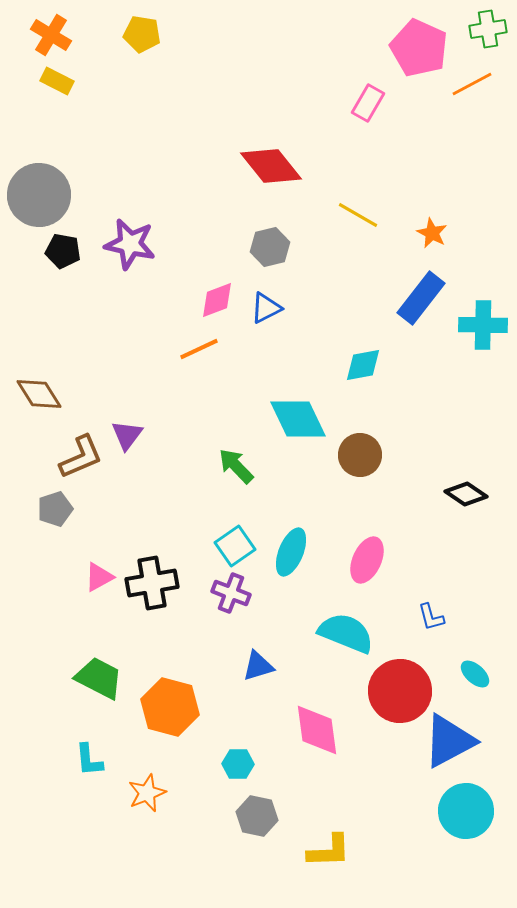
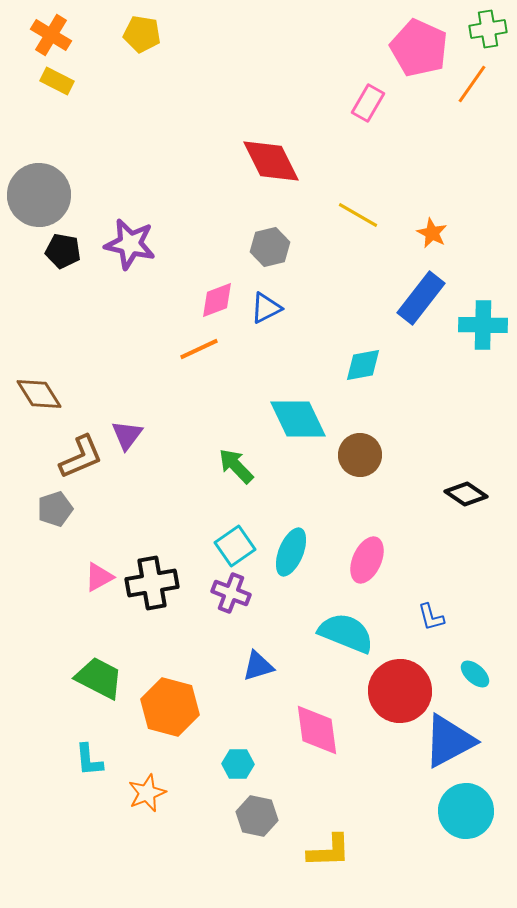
orange line at (472, 84): rotated 27 degrees counterclockwise
red diamond at (271, 166): moved 5 px up; rotated 12 degrees clockwise
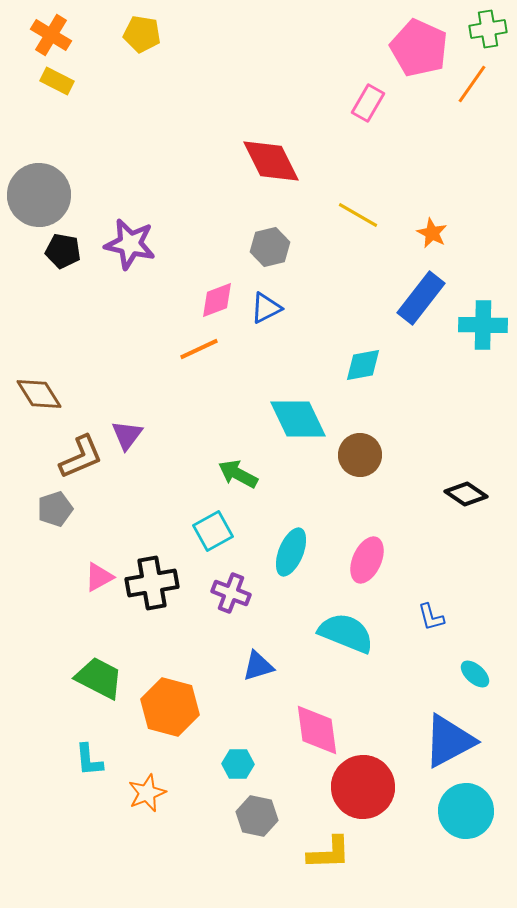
green arrow at (236, 466): moved 2 px right, 8 px down; rotated 18 degrees counterclockwise
cyan square at (235, 546): moved 22 px left, 15 px up; rotated 6 degrees clockwise
red circle at (400, 691): moved 37 px left, 96 px down
yellow L-shape at (329, 851): moved 2 px down
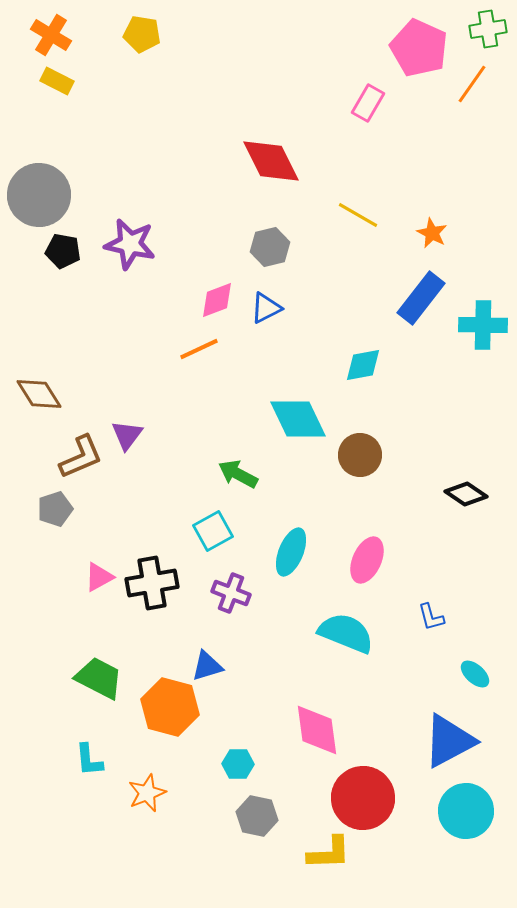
blue triangle at (258, 666): moved 51 px left
red circle at (363, 787): moved 11 px down
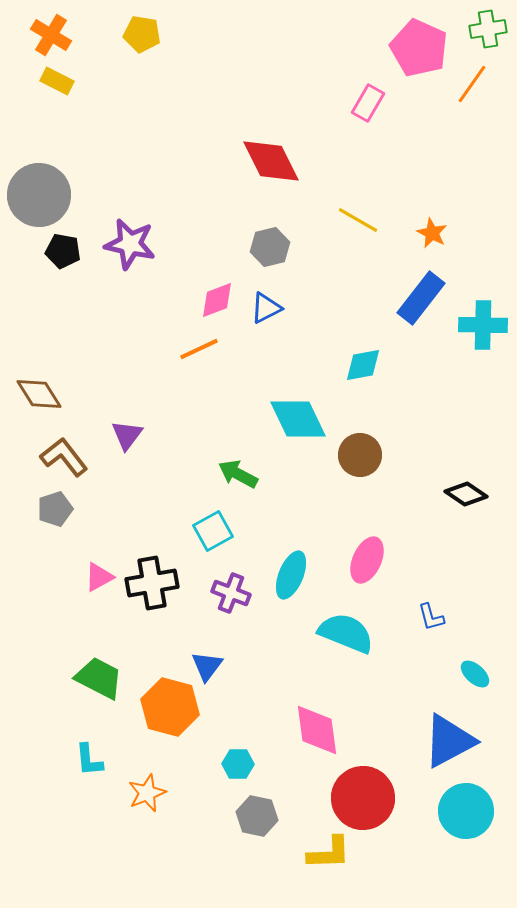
yellow line at (358, 215): moved 5 px down
brown L-shape at (81, 457): moved 17 px left; rotated 105 degrees counterclockwise
cyan ellipse at (291, 552): moved 23 px down
blue triangle at (207, 666): rotated 36 degrees counterclockwise
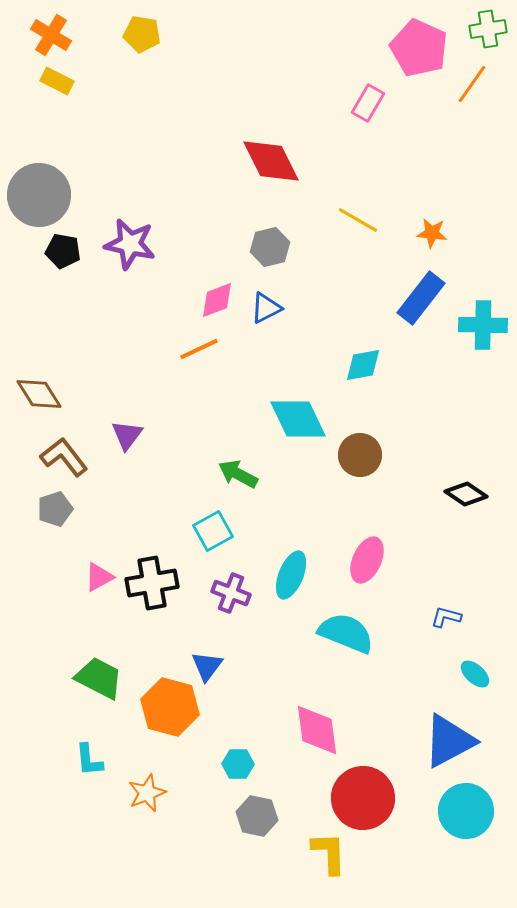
orange star at (432, 233): rotated 20 degrees counterclockwise
blue L-shape at (431, 617): moved 15 px right; rotated 120 degrees clockwise
yellow L-shape at (329, 853): rotated 90 degrees counterclockwise
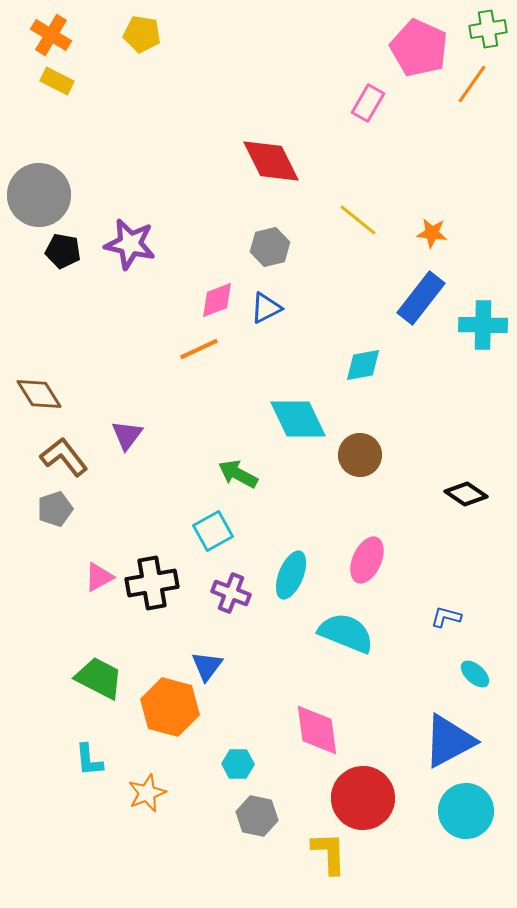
yellow line at (358, 220): rotated 9 degrees clockwise
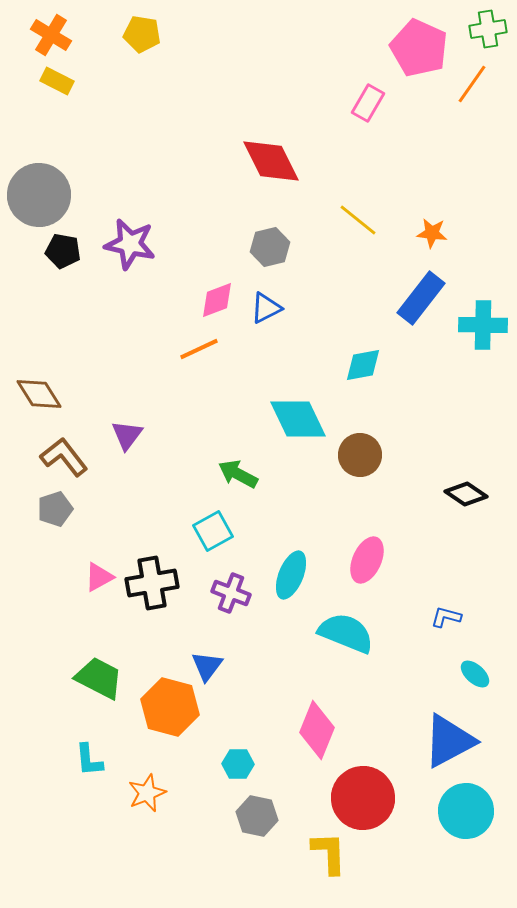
pink diamond at (317, 730): rotated 30 degrees clockwise
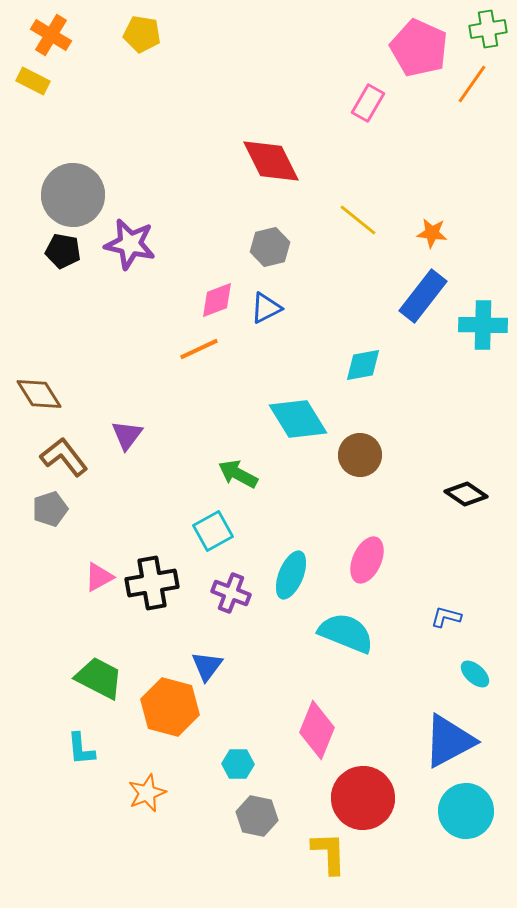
yellow rectangle at (57, 81): moved 24 px left
gray circle at (39, 195): moved 34 px right
blue rectangle at (421, 298): moved 2 px right, 2 px up
cyan diamond at (298, 419): rotated 6 degrees counterclockwise
gray pentagon at (55, 509): moved 5 px left
cyan L-shape at (89, 760): moved 8 px left, 11 px up
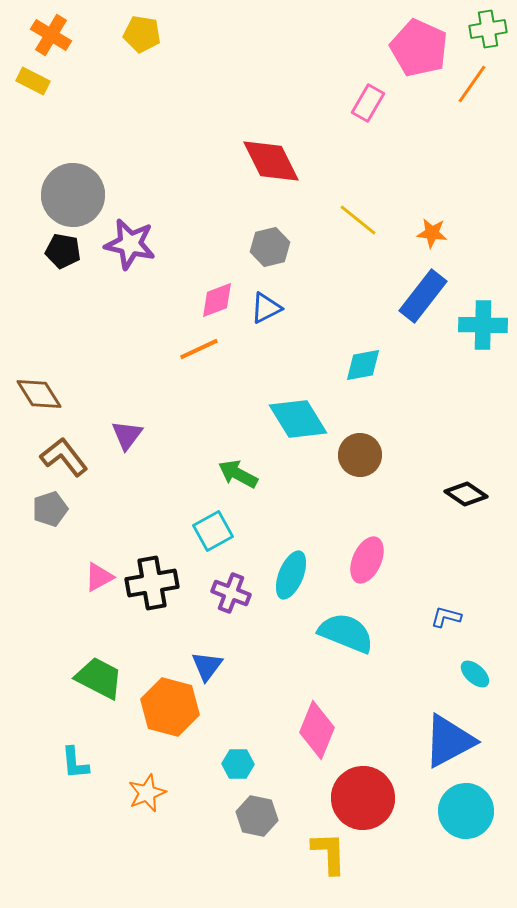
cyan L-shape at (81, 749): moved 6 px left, 14 px down
